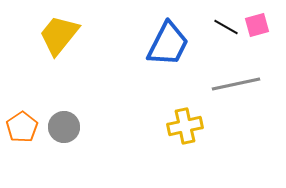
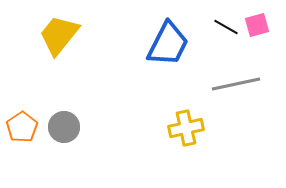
yellow cross: moved 1 px right, 2 px down
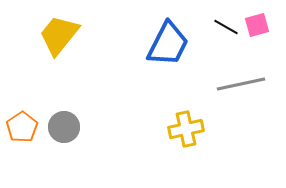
gray line: moved 5 px right
yellow cross: moved 1 px down
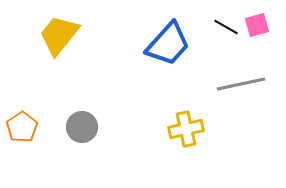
blue trapezoid: rotated 15 degrees clockwise
gray circle: moved 18 px right
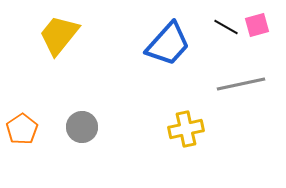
orange pentagon: moved 2 px down
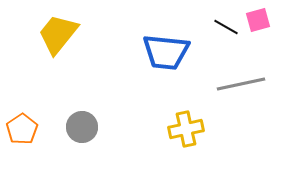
pink square: moved 1 px right, 5 px up
yellow trapezoid: moved 1 px left, 1 px up
blue trapezoid: moved 2 px left, 8 px down; rotated 54 degrees clockwise
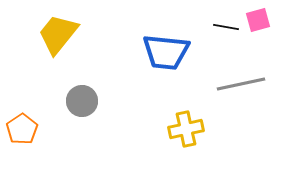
black line: rotated 20 degrees counterclockwise
gray circle: moved 26 px up
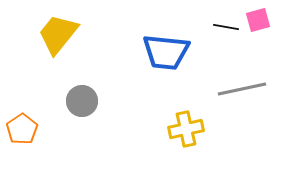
gray line: moved 1 px right, 5 px down
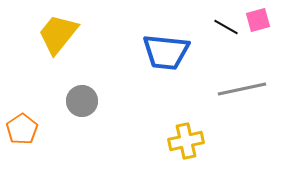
black line: rotated 20 degrees clockwise
yellow cross: moved 12 px down
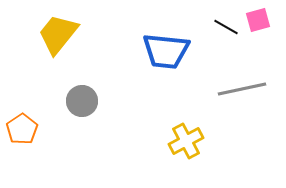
blue trapezoid: moved 1 px up
yellow cross: rotated 16 degrees counterclockwise
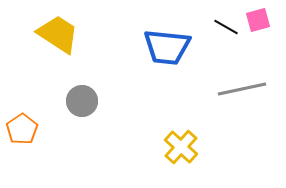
yellow trapezoid: rotated 84 degrees clockwise
blue trapezoid: moved 1 px right, 4 px up
yellow cross: moved 5 px left, 6 px down; rotated 20 degrees counterclockwise
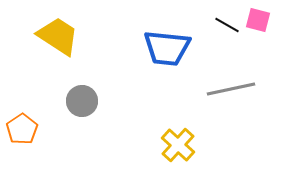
pink square: rotated 30 degrees clockwise
black line: moved 1 px right, 2 px up
yellow trapezoid: moved 2 px down
blue trapezoid: moved 1 px down
gray line: moved 11 px left
yellow cross: moved 3 px left, 2 px up
